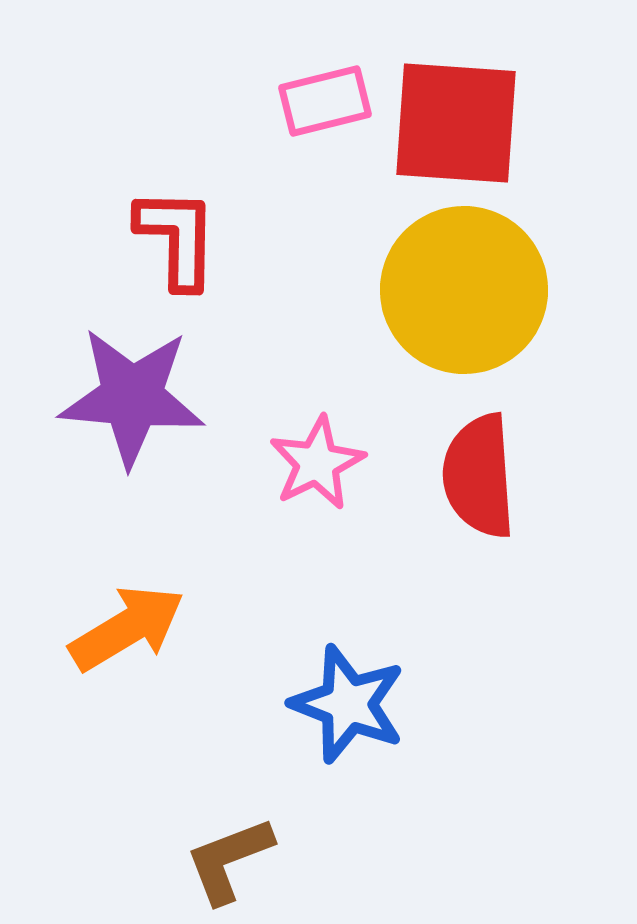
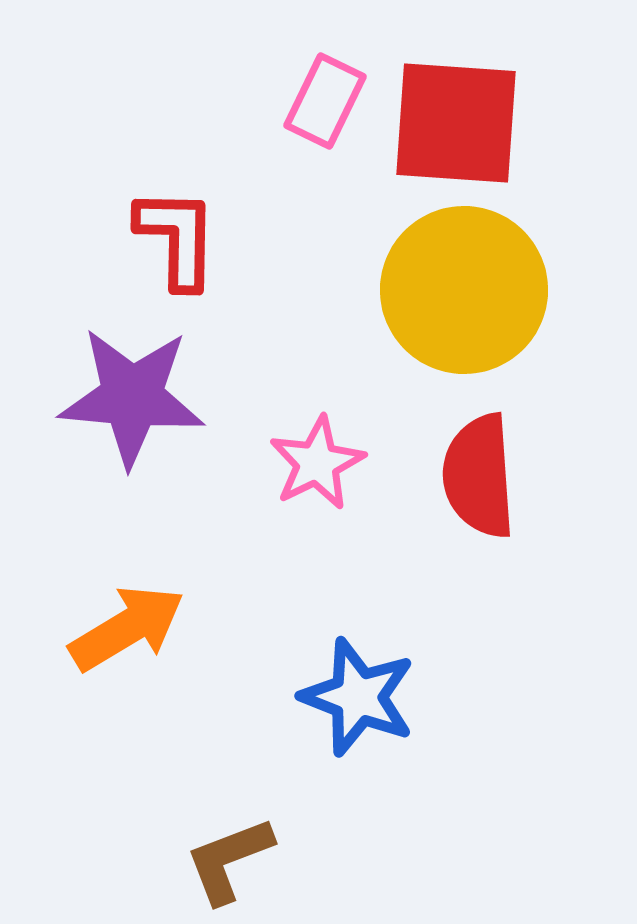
pink rectangle: rotated 50 degrees counterclockwise
blue star: moved 10 px right, 7 px up
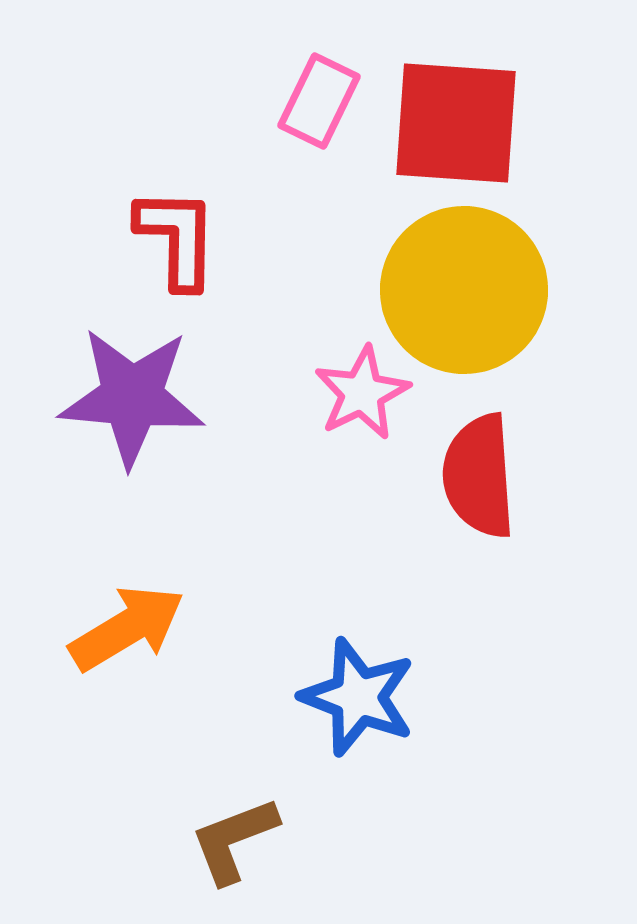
pink rectangle: moved 6 px left
pink star: moved 45 px right, 70 px up
brown L-shape: moved 5 px right, 20 px up
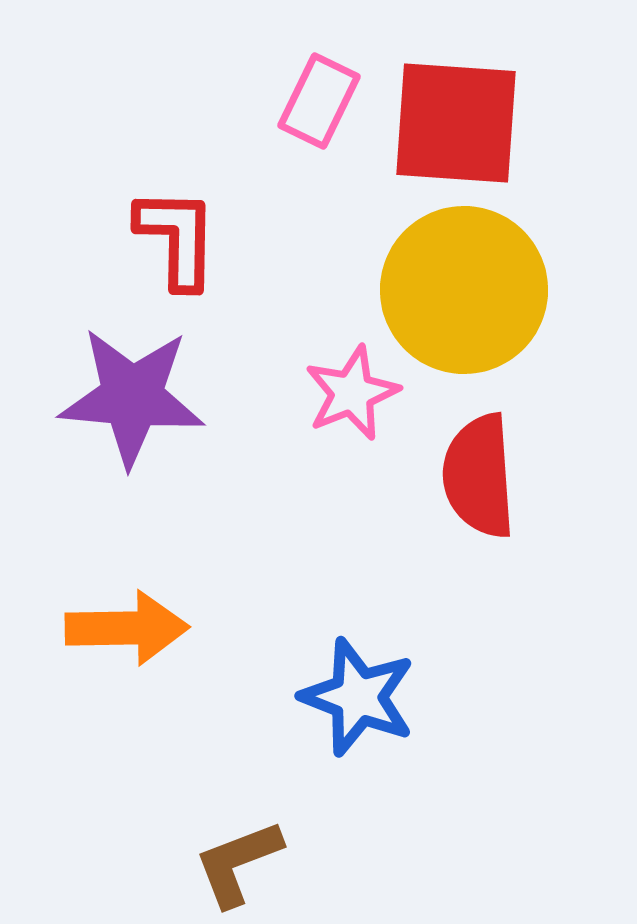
pink star: moved 10 px left; rotated 4 degrees clockwise
orange arrow: rotated 30 degrees clockwise
brown L-shape: moved 4 px right, 23 px down
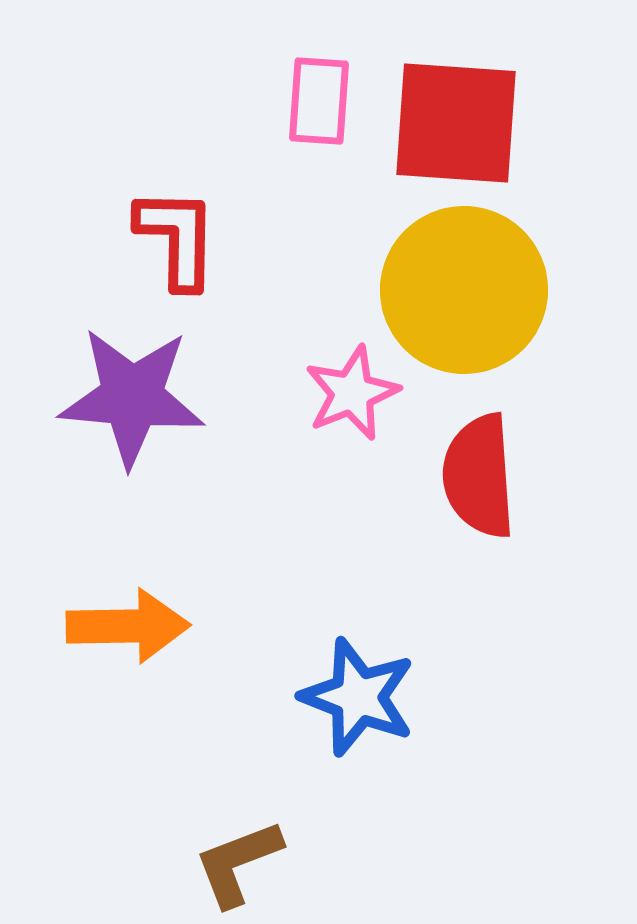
pink rectangle: rotated 22 degrees counterclockwise
orange arrow: moved 1 px right, 2 px up
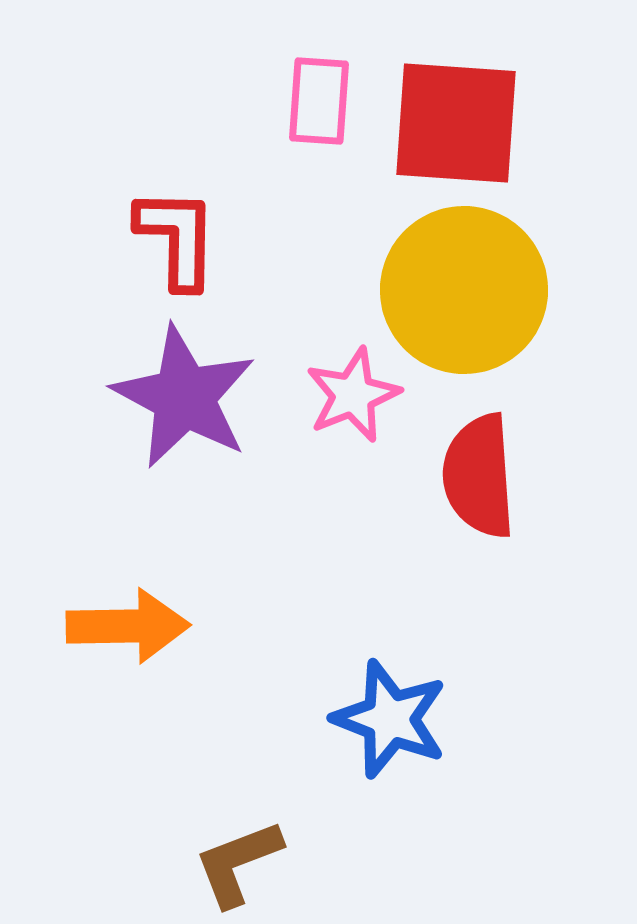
pink star: moved 1 px right, 2 px down
purple star: moved 52 px right; rotated 23 degrees clockwise
blue star: moved 32 px right, 22 px down
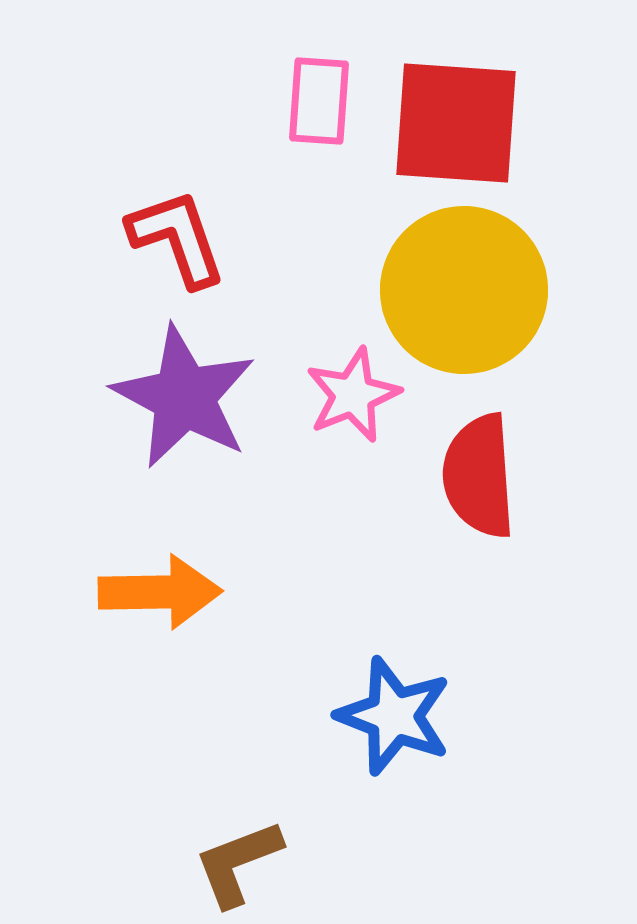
red L-shape: rotated 20 degrees counterclockwise
orange arrow: moved 32 px right, 34 px up
blue star: moved 4 px right, 3 px up
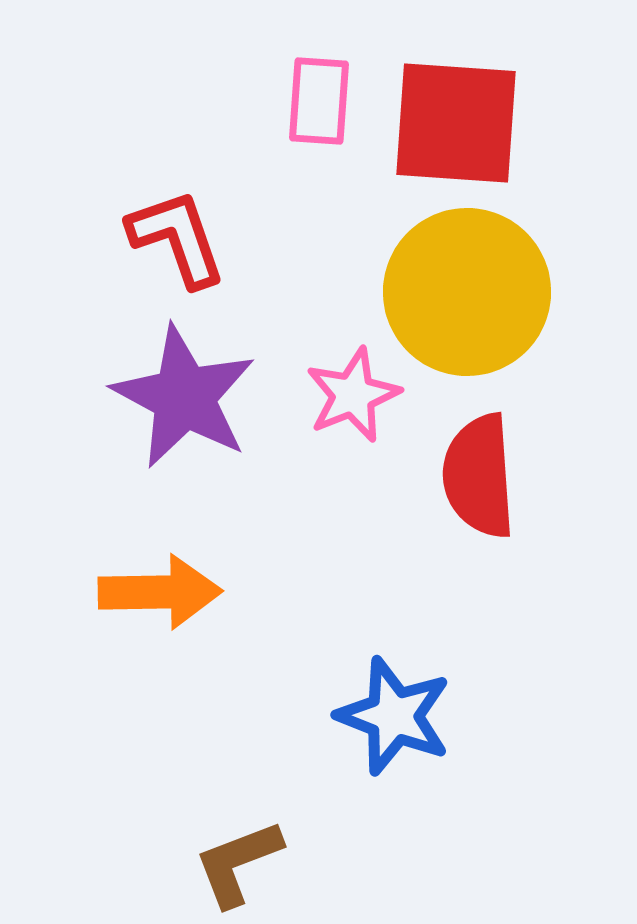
yellow circle: moved 3 px right, 2 px down
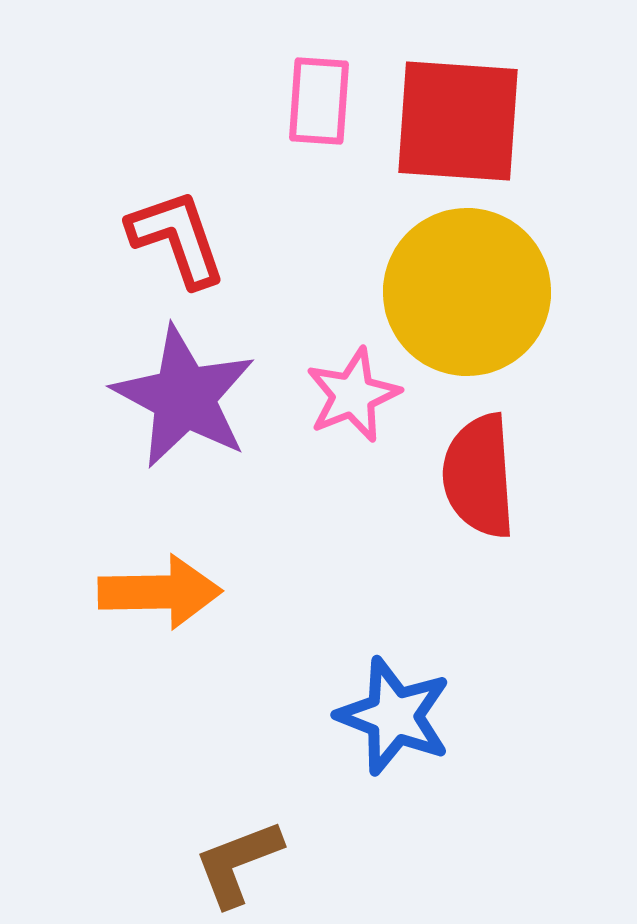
red square: moved 2 px right, 2 px up
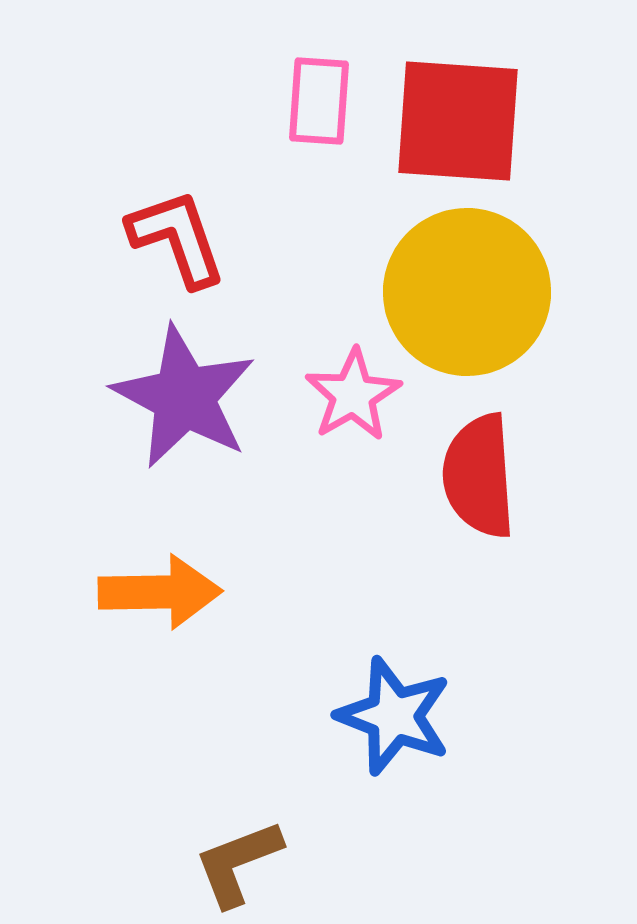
pink star: rotated 8 degrees counterclockwise
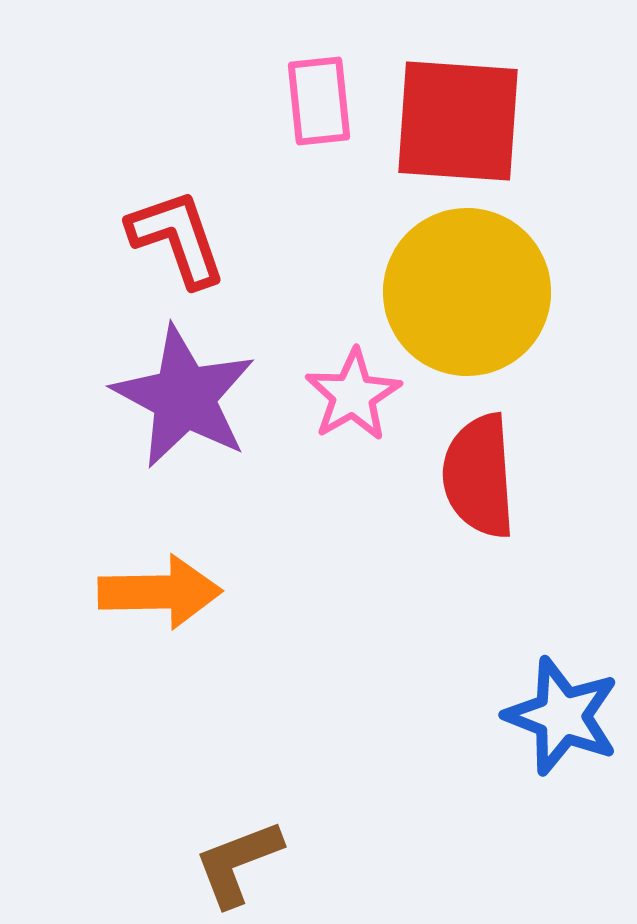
pink rectangle: rotated 10 degrees counterclockwise
blue star: moved 168 px right
